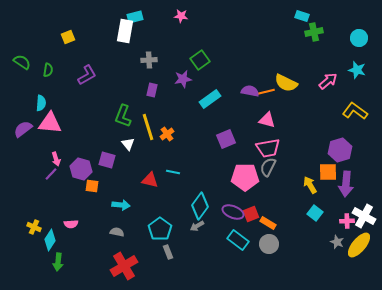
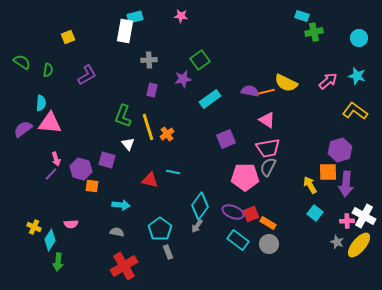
cyan star at (357, 70): moved 6 px down
pink triangle at (267, 120): rotated 18 degrees clockwise
gray arrow at (197, 226): rotated 24 degrees counterclockwise
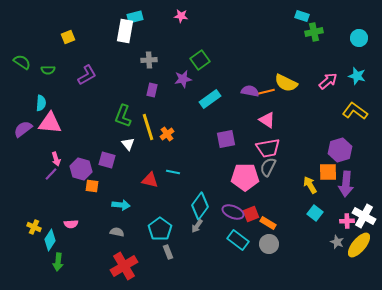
green semicircle at (48, 70): rotated 80 degrees clockwise
purple square at (226, 139): rotated 12 degrees clockwise
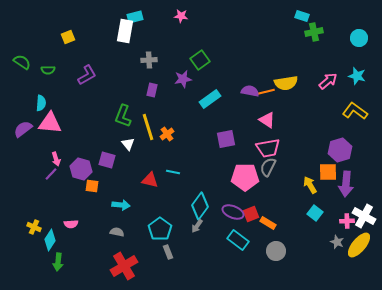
yellow semicircle at (286, 83): rotated 35 degrees counterclockwise
gray circle at (269, 244): moved 7 px right, 7 px down
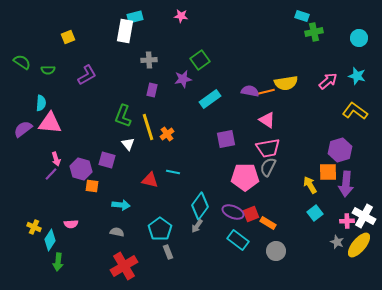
cyan square at (315, 213): rotated 14 degrees clockwise
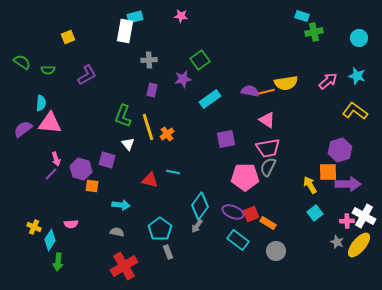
purple arrow at (346, 184): moved 2 px right; rotated 95 degrees counterclockwise
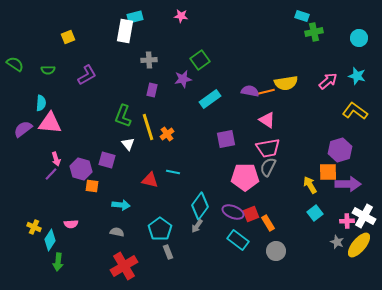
green semicircle at (22, 62): moved 7 px left, 2 px down
orange rectangle at (268, 223): rotated 28 degrees clockwise
